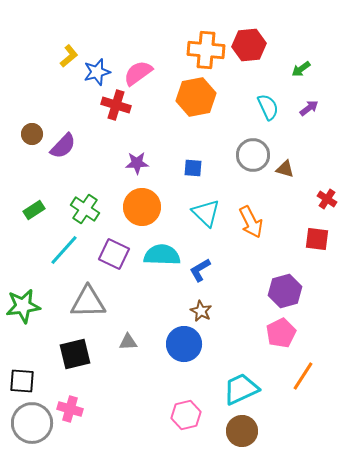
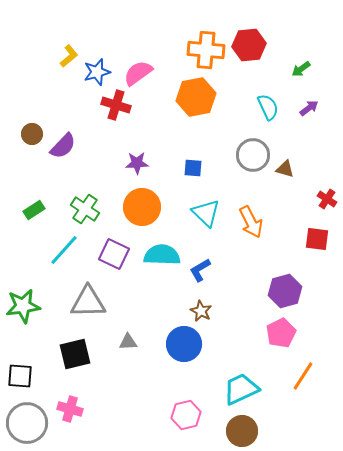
black square at (22, 381): moved 2 px left, 5 px up
gray circle at (32, 423): moved 5 px left
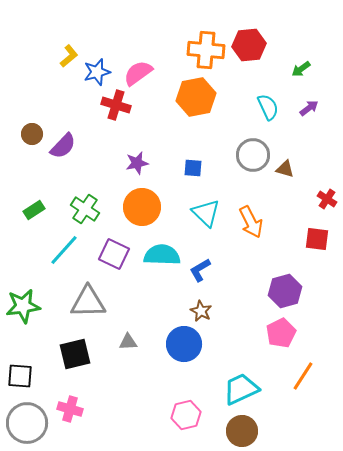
purple star at (137, 163): rotated 10 degrees counterclockwise
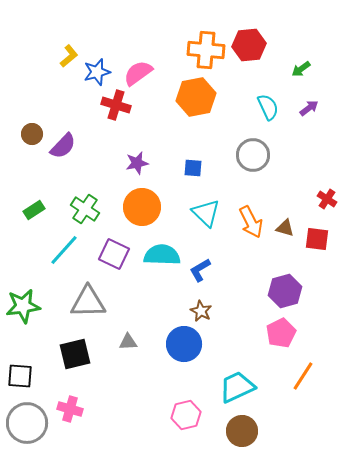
brown triangle at (285, 169): moved 59 px down
cyan trapezoid at (241, 389): moved 4 px left, 2 px up
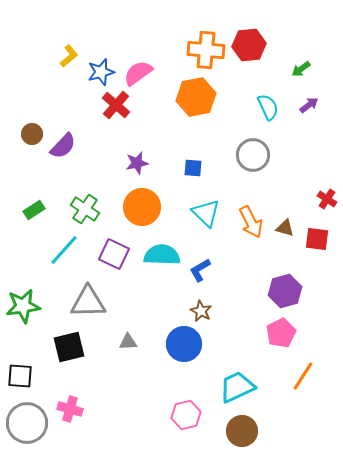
blue star at (97, 72): moved 4 px right
red cross at (116, 105): rotated 24 degrees clockwise
purple arrow at (309, 108): moved 3 px up
black square at (75, 354): moved 6 px left, 7 px up
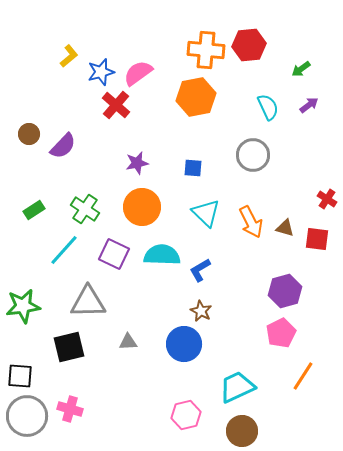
brown circle at (32, 134): moved 3 px left
gray circle at (27, 423): moved 7 px up
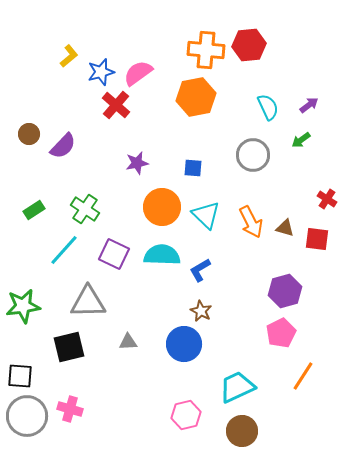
green arrow at (301, 69): moved 71 px down
orange circle at (142, 207): moved 20 px right
cyan triangle at (206, 213): moved 2 px down
